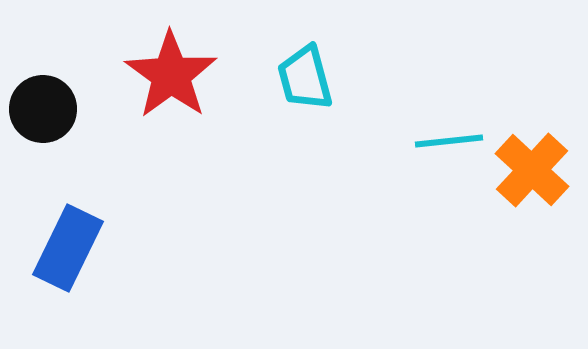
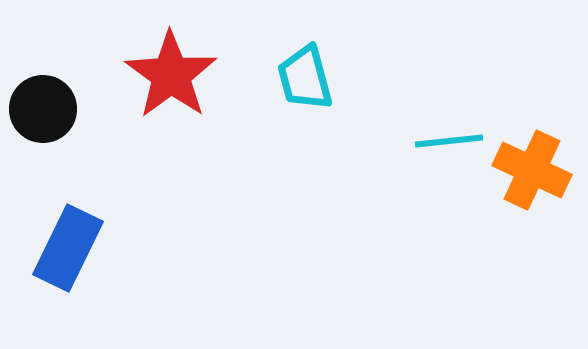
orange cross: rotated 18 degrees counterclockwise
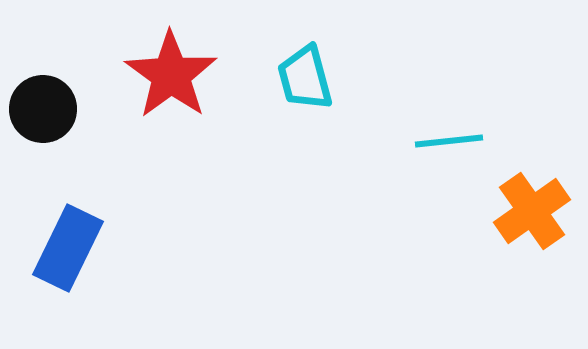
orange cross: moved 41 px down; rotated 30 degrees clockwise
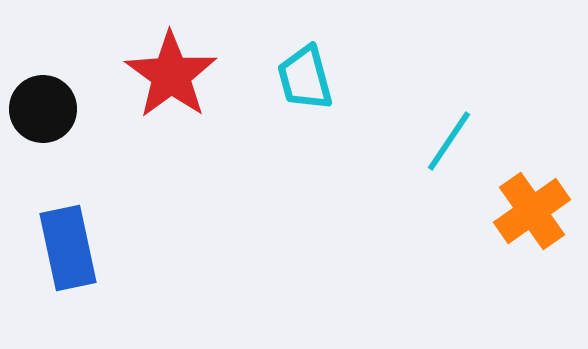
cyan line: rotated 50 degrees counterclockwise
blue rectangle: rotated 38 degrees counterclockwise
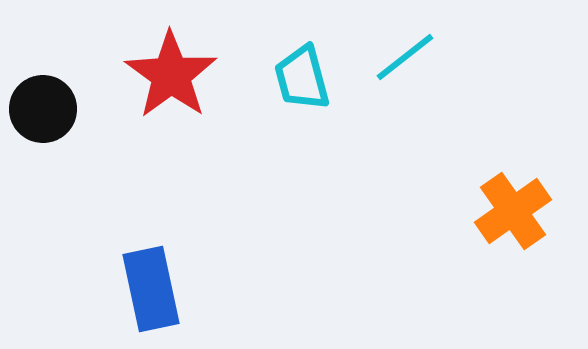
cyan trapezoid: moved 3 px left
cyan line: moved 44 px left, 84 px up; rotated 18 degrees clockwise
orange cross: moved 19 px left
blue rectangle: moved 83 px right, 41 px down
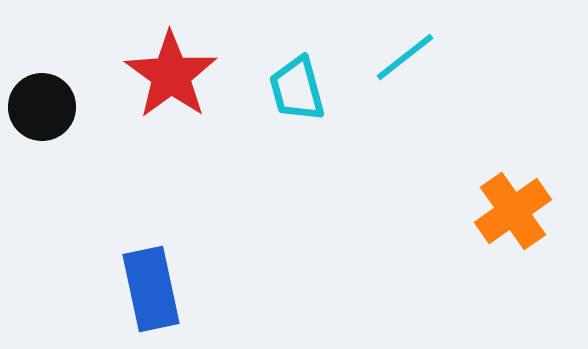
cyan trapezoid: moved 5 px left, 11 px down
black circle: moved 1 px left, 2 px up
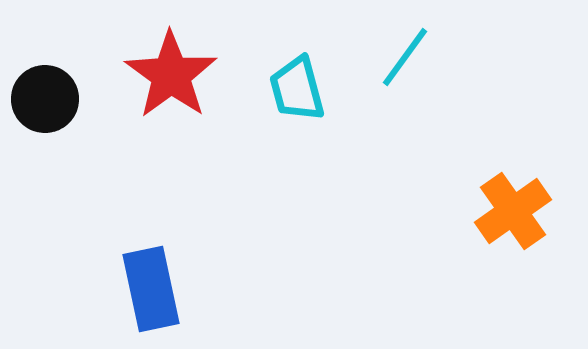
cyan line: rotated 16 degrees counterclockwise
black circle: moved 3 px right, 8 px up
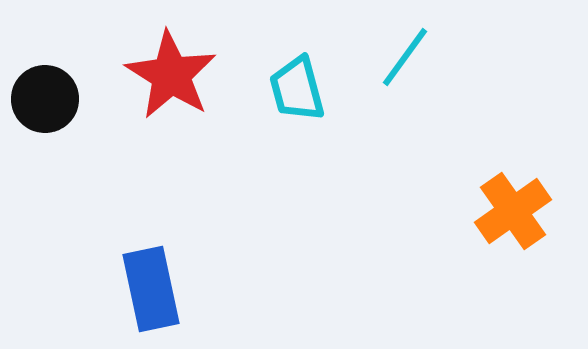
red star: rotated 4 degrees counterclockwise
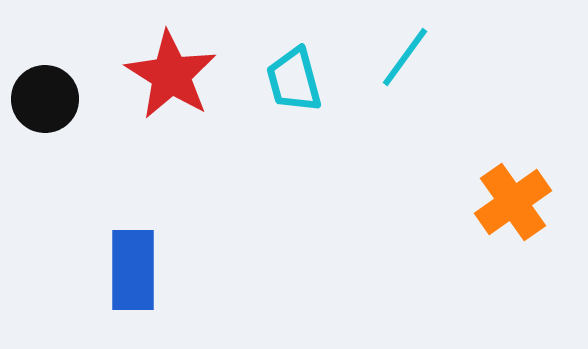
cyan trapezoid: moved 3 px left, 9 px up
orange cross: moved 9 px up
blue rectangle: moved 18 px left, 19 px up; rotated 12 degrees clockwise
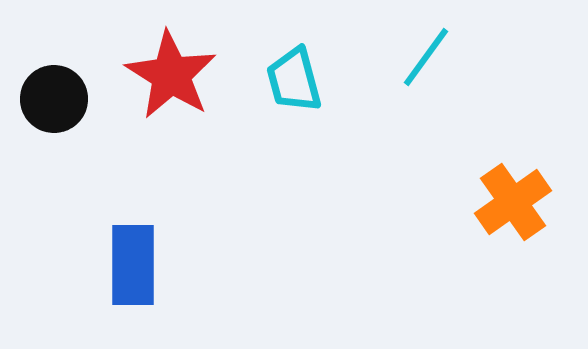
cyan line: moved 21 px right
black circle: moved 9 px right
blue rectangle: moved 5 px up
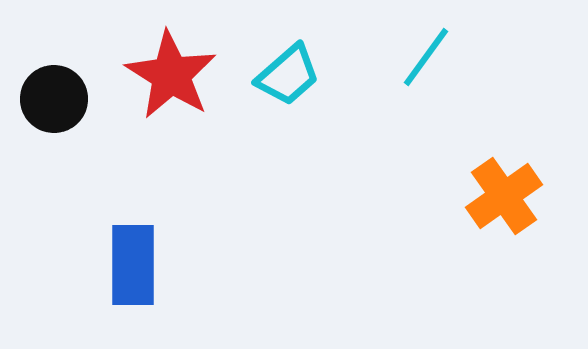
cyan trapezoid: moved 6 px left, 5 px up; rotated 116 degrees counterclockwise
orange cross: moved 9 px left, 6 px up
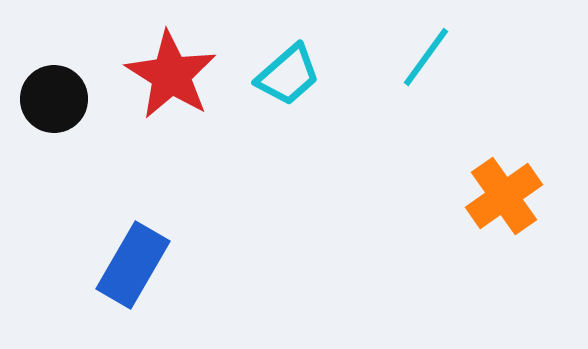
blue rectangle: rotated 30 degrees clockwise
